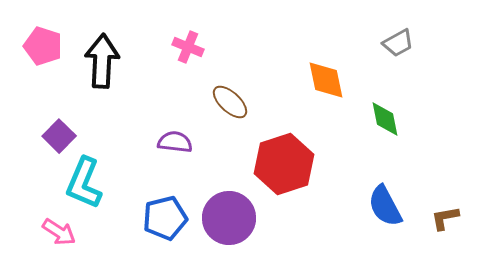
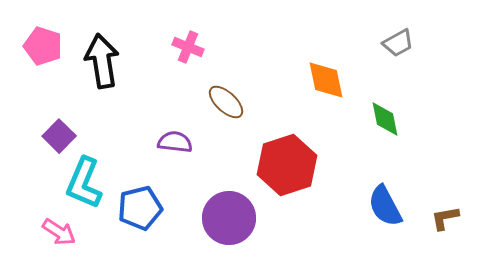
black arrow: rotated 12 degrees counterclockwise
brown ellipse: moved 4 px left
red hexagon: moved 3 px right, 1 px down
blue pentagon: moved 25 px left, 10 px up
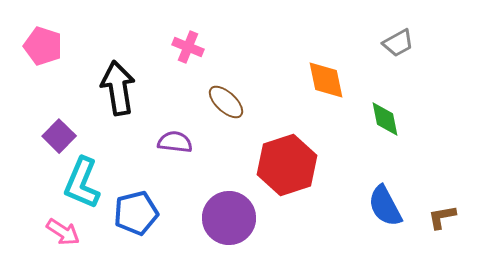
black arrow: moved 16 px right, 27 px down
cyan L-shape: moved 2 px left
blue pentagon: moved 4 px left, 5 px down
brown L-shape: moved 3 px left, 1 px up
pink arrow: moved 4 px right
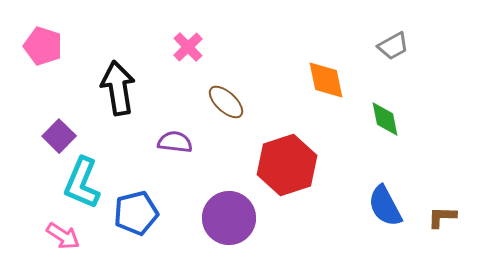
gray trapezoid: moved 5 px left, 3 px down
pink cross: rotated 24 degrees clockwise
brown L-shape: rotated 12 degrees clockwise
pink arrow: moved 4 px down
